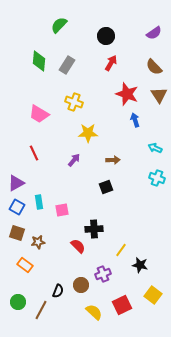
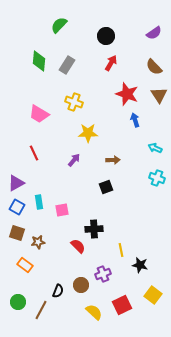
yellow line: rotated 48 degrees counterclockwise
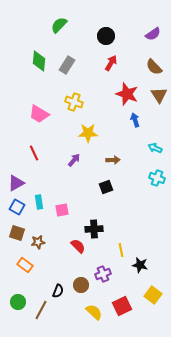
purple semicircle: moved 1 px left, 1 px down
red square: moved 1 px down
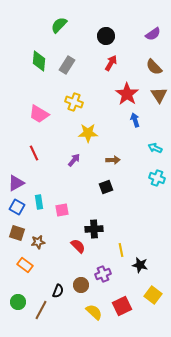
red star: rotated 15 degrees clockwise
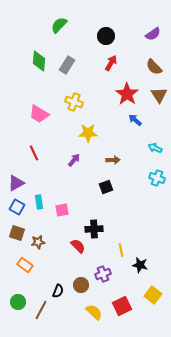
blue arrow: rotated 32 degrees counterclockwise
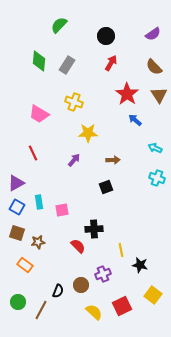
red line: moved 1 px left
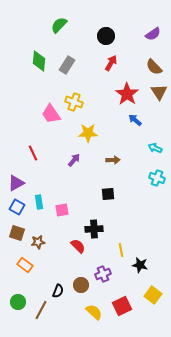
brown triangle: moved 3 px up
pink trapezoid: moved 12 px right; rotated 25 degrees clockwise
black square: moved 2 px right, 7 px down; rotated 16 degrees clockwise
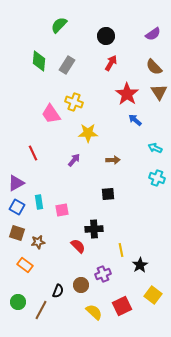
black star: rotated 28 degrees clockwise
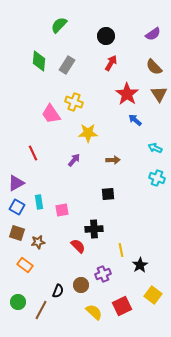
brown triangle: moved 2 px down
